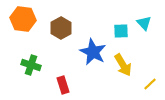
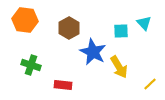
orange hexagon: moved 2 px right, 1 px down
brown hexagon: moved 8 px right
yellow arrow: moved 4 px left, 2 px down
red rectangle: rotated 66 degrees counterclockwise
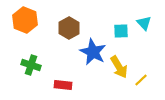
orange hexagon: rotated 15 degrees clockwise
yellow line: moved 9 px left, 4 px up
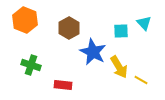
yellow line: rotated 72 degrees clockwise
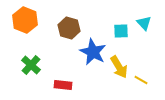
brown hexagon: rotated 15 degrees counterclockwise
green cross: rotated 24 degrees clockwise
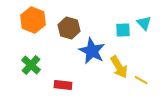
orange hexagon: moved 8 px right
cyan square: moved 2 px right, 1 px up
blue star: moved 1 px left, 1 px up
